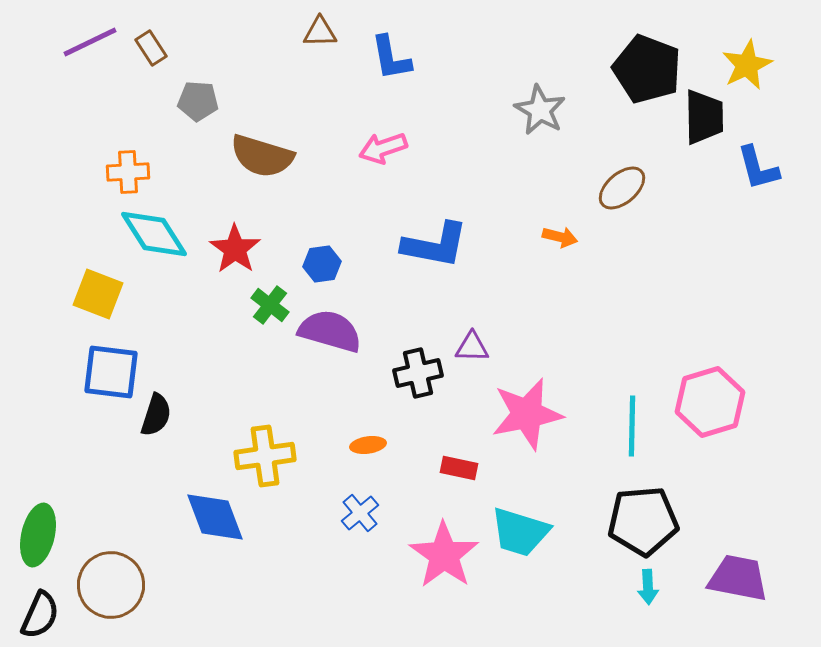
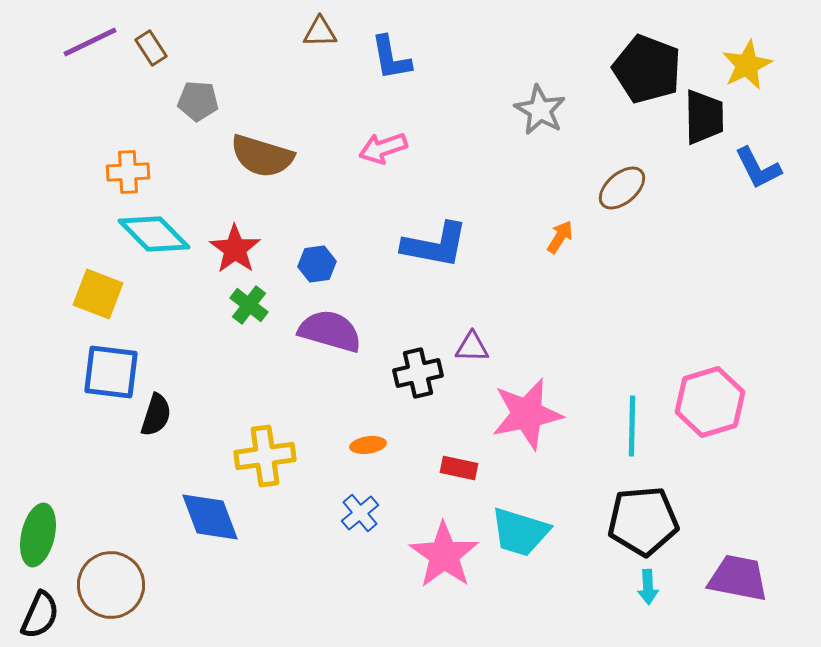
blue L-shape at (758, 168): rotated 12 degrees counterclockwise
cyan diamond at (154, 234): rotated 12 degrees counterclockwise
orange arrow at (560, 237): rotated 72 degrees counterclockwise
blue hexagon at (322, 264): moved 5 px left
green cross at (270, 305): moved 21 px left
blue diamond at (215, 517): moved 5 px left
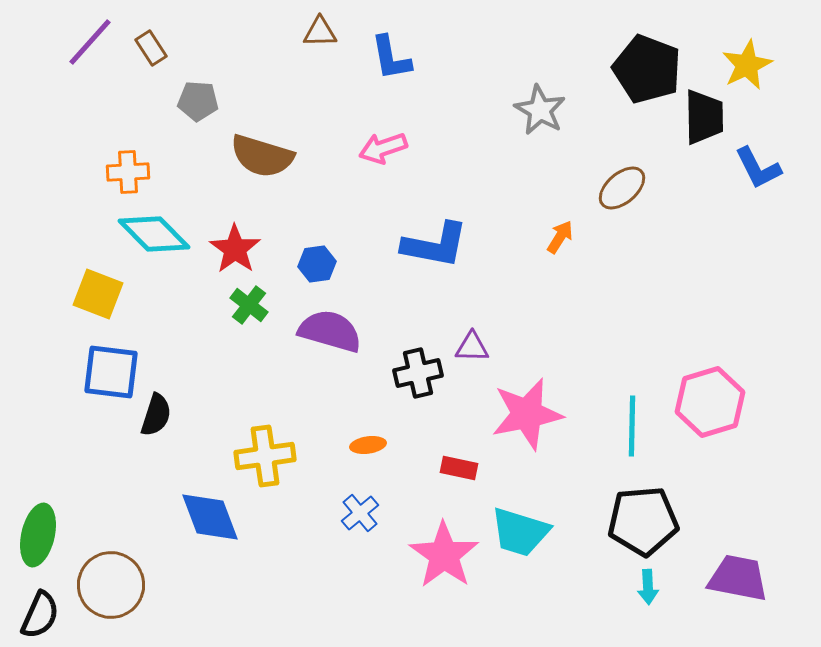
purple line at (90, 42): rotated 22 degrees counterclockwise
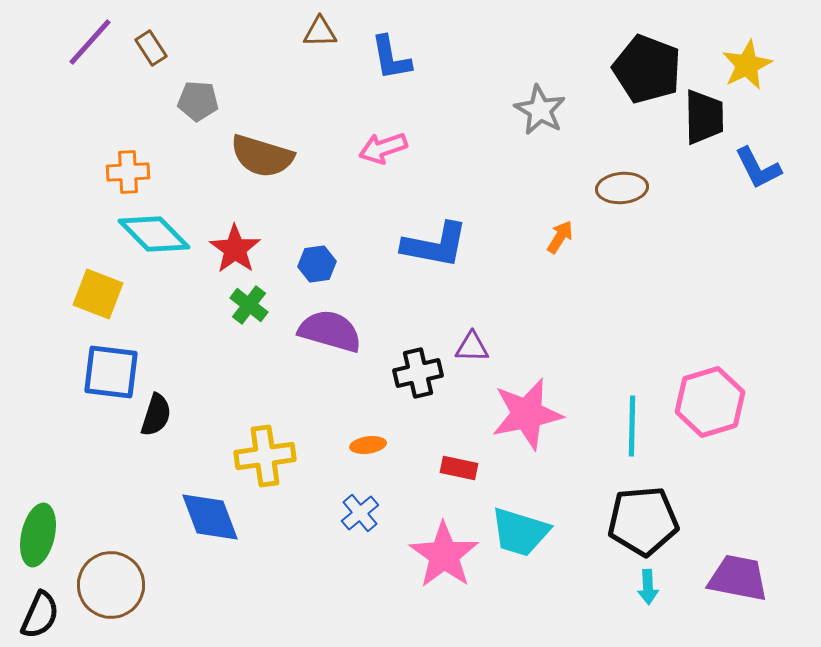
brown ellipse at (622, 188): rotated 36 degrees clockwise
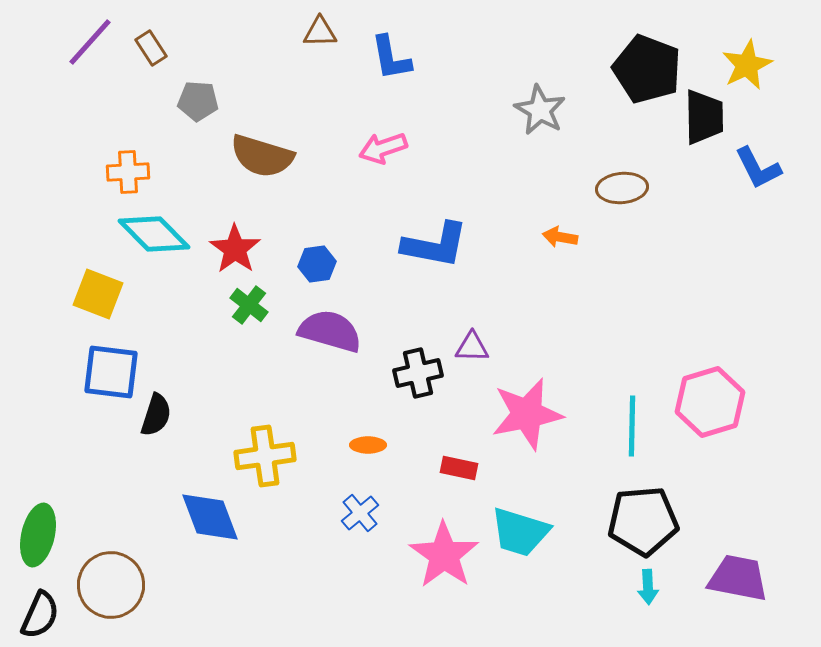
orange arrow at (560, 237): rotated 112 degrees counterclockwise
orange ellipse at (368, 445): rotated 8 degrees clockwise
